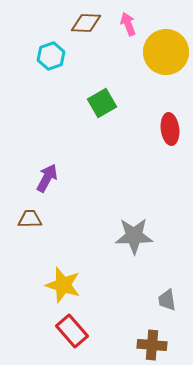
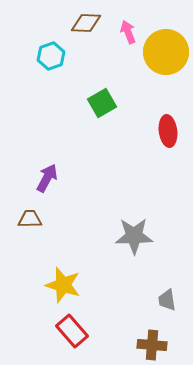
pink arrow: moved 8 px down
red ellipse: moved 2 px left, 2 px down
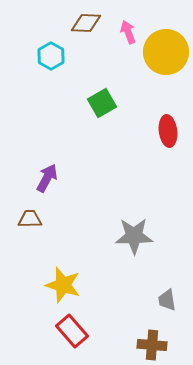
cyan hexagon: rotated 12 degrees counterclockwise
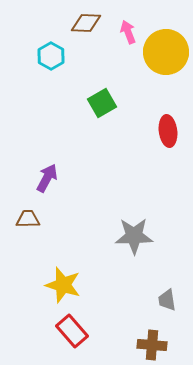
brown trapezoid: moved 2 px left
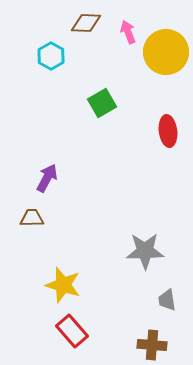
brown trapezoid: moved 4 px right, 1 px up
gray star: moved 11 px right, 15 px down
